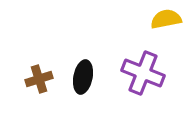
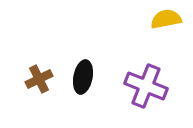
purple cross: moved 3 px right, 13 px down
brown cross: rotated 8 degrees counterclockwise
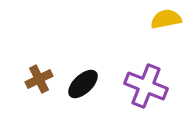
black ellipse: moved 7 px down; rotated 36 degrees clockwise
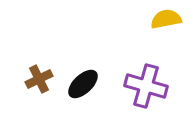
purple cross: rotated 6 degrees counterclockwise
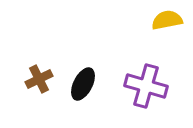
yellow semicircle: moved 1 px right, 1 px down
black ellipse: rotated 20 degrees counterclockwise
